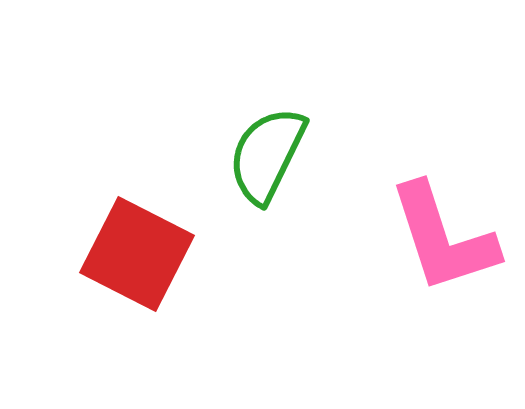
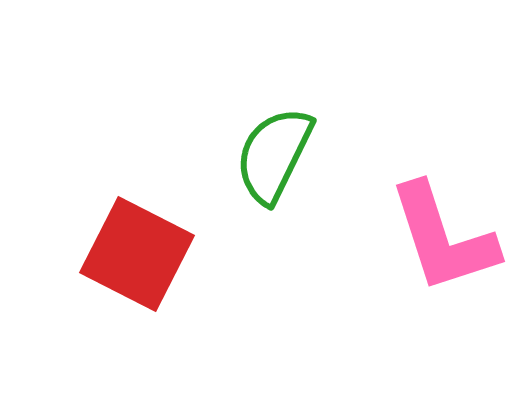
green semicircle: moved 7 px right
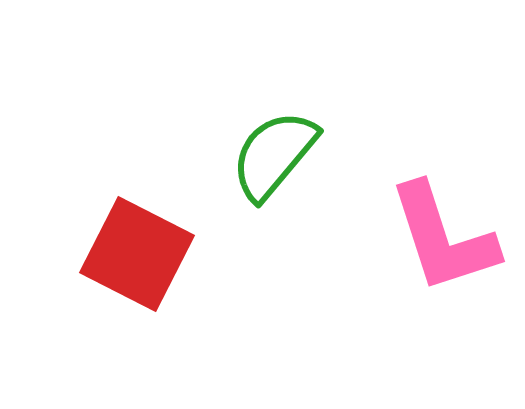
green semicircle: rotated 14 degrees clockwise
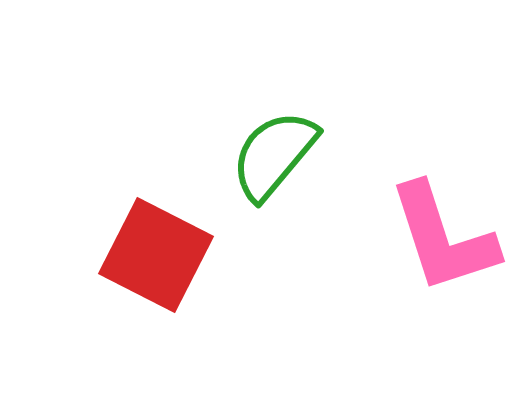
red square: moved 19 px right, 1 px down
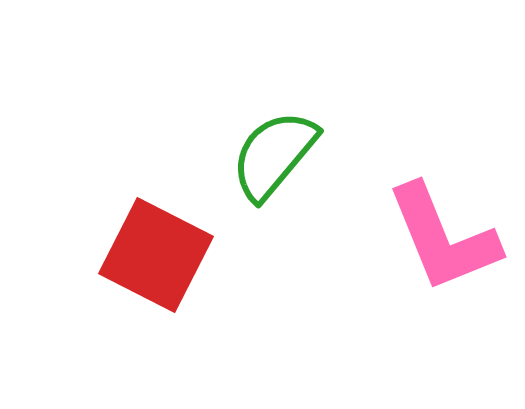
pink L-shape: rotated 4 degrees counterclockwise
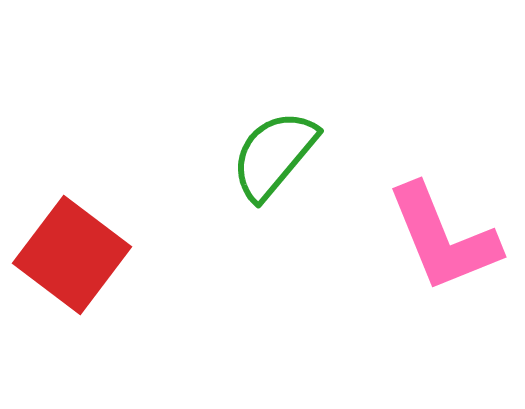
red square: moved 84 px left; rotated 10 degrees clockwise
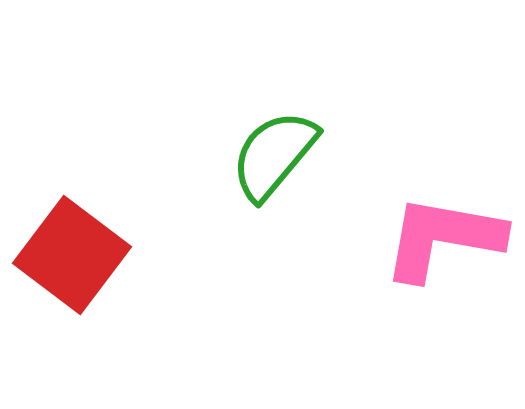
pink L-shape: rotated 122 degrees clockwise
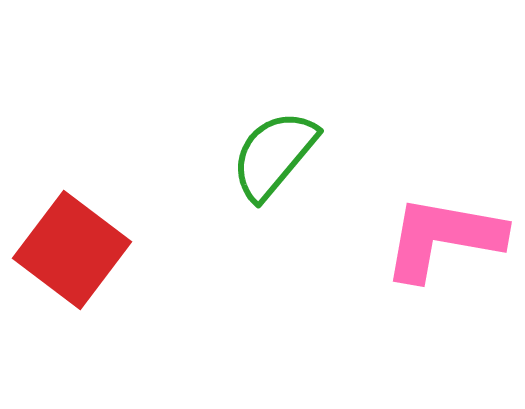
red square: moved 5 px up
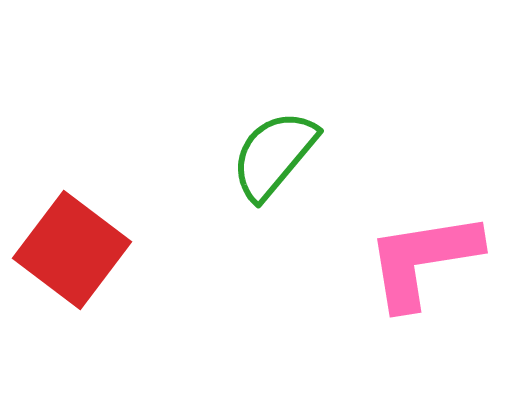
pink L-shape: moved 20 px left, 22 px down; rotated 19 degrees counterclockwise
